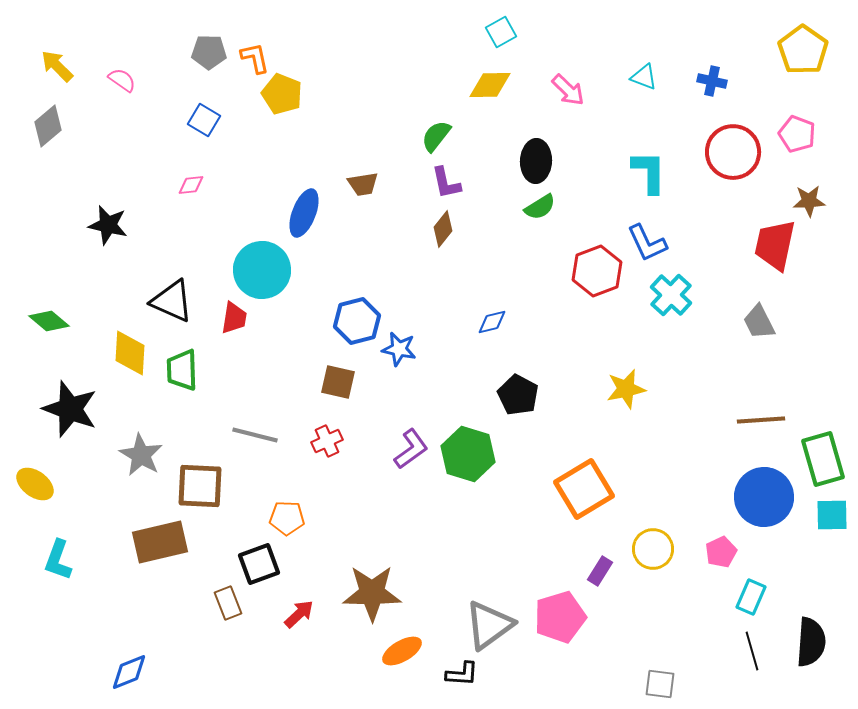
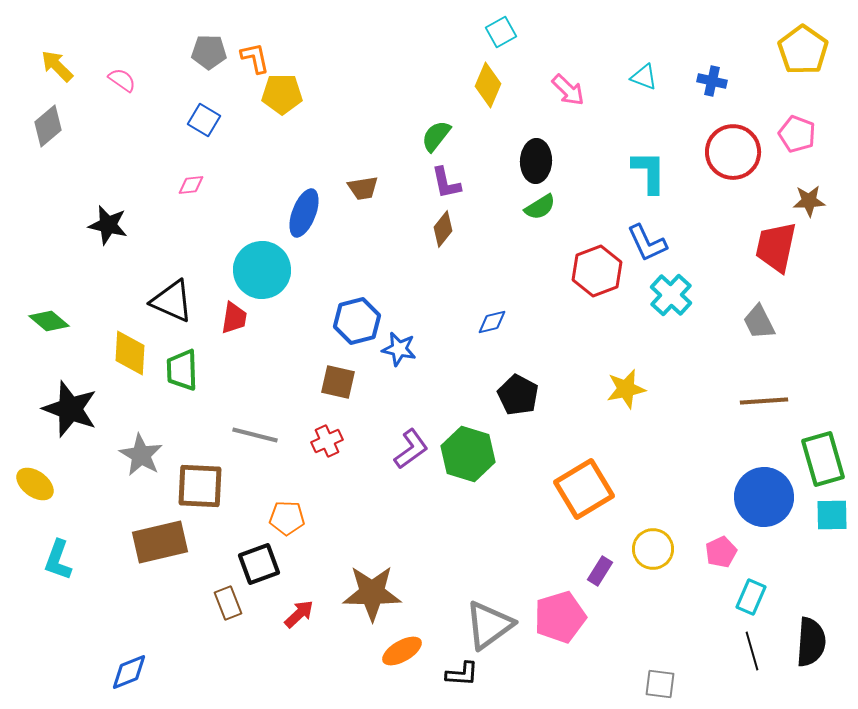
yellow diamond at (490, 85): moved 2 px left; rotated 66 degrees counterclockwise
yellow pentagon at (282, 94): rotated 21 degrees counterclockwise
brown trapezoid at (363, 184): moved 4 px down
red trapezoid at (775, 245): moved 1 px right, 2 px down
brown line at (761, 420): moved 3 px right, 19 px up
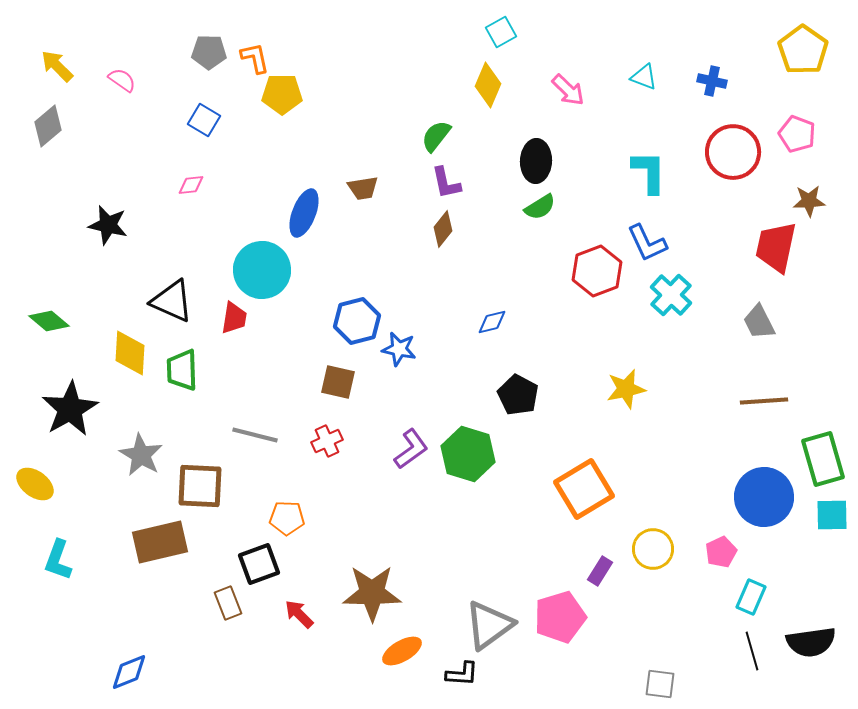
black star at (70, 409): rotated 22 degrees clockwise
red arrow at (299, 614): rotated 92 degrees counterclockwise
black semicircle at (811, 642): rotated 78 degrees clockwise
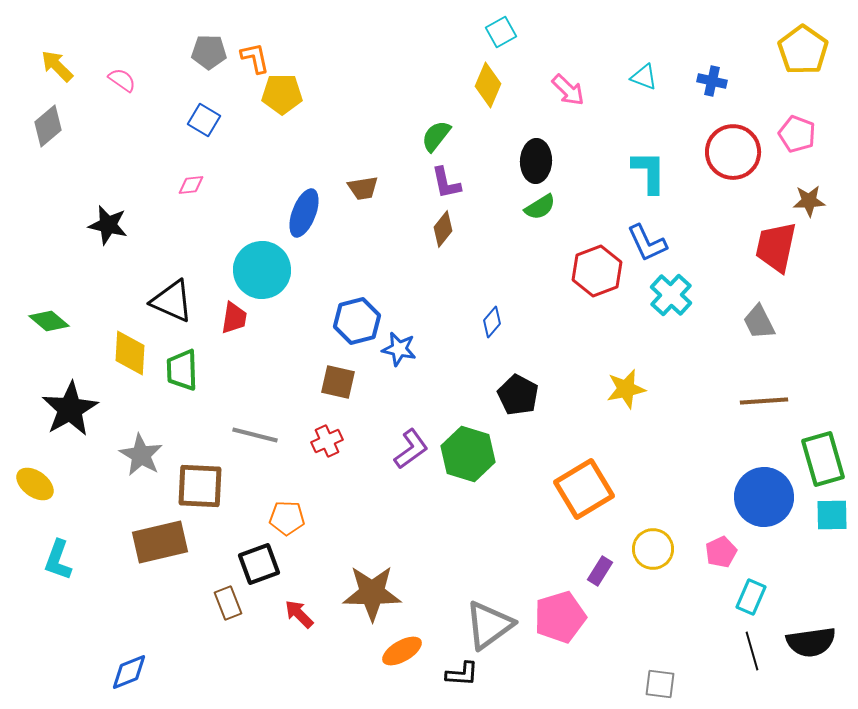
blue diamond at (492, 322): rotated 36 degrees counterclockwise
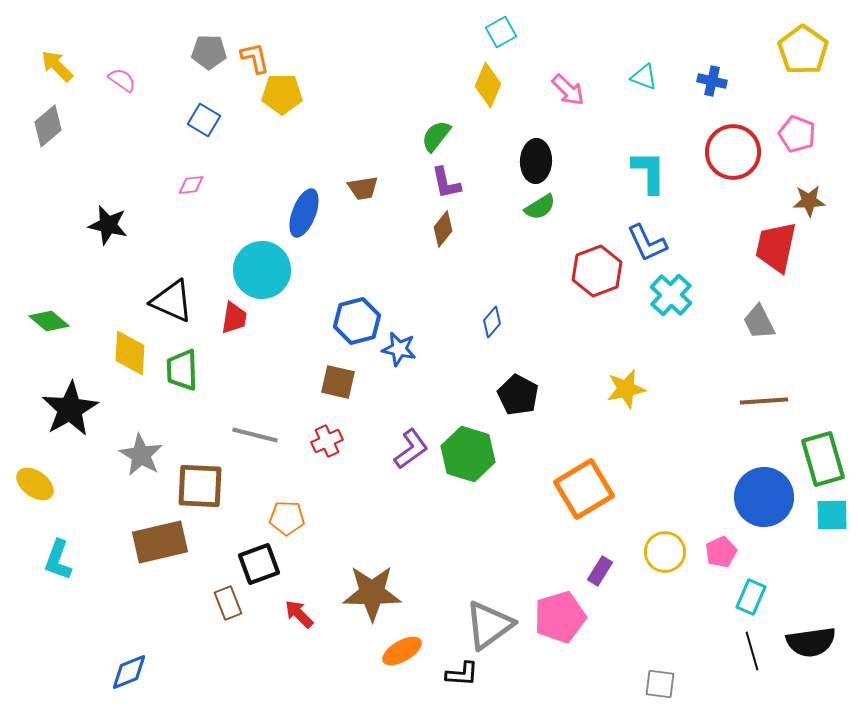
yellow circle at (653, 549): moved 12 px right, 3 px down
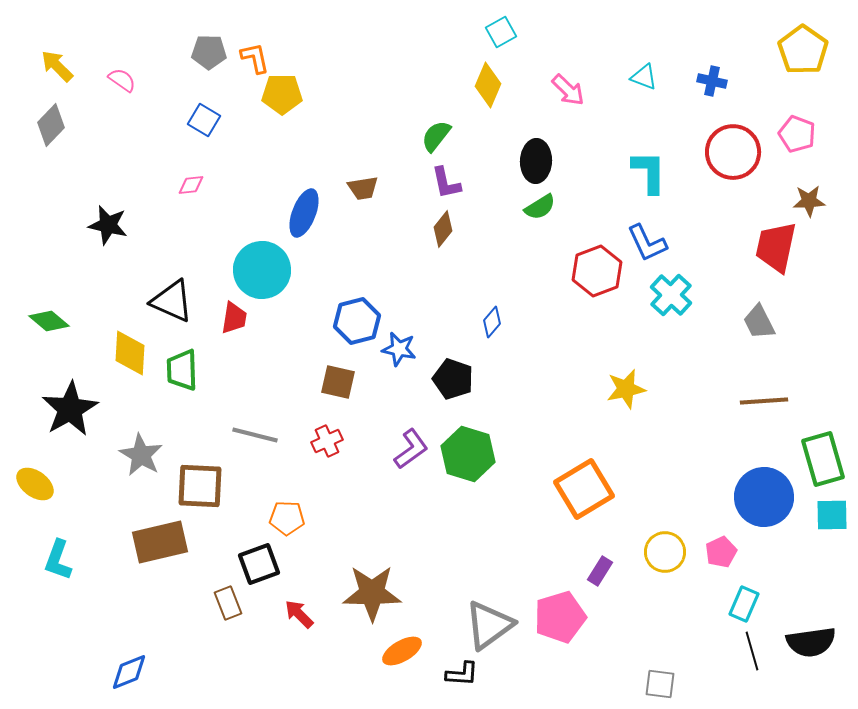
gray diamond at (48, 126): moved 3 px right, 1 px up; rotated 6 degrees counterclockwise
black pentagon at (518, 395): moved 65 px left, 16 px up; rotated 9 degrees counterclockwise
cyan rectangle at (751, 597): moved 7 px left, 7 px down
